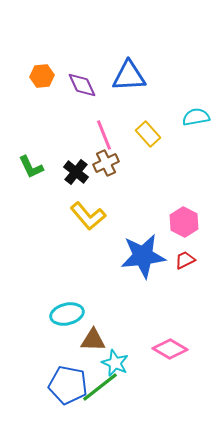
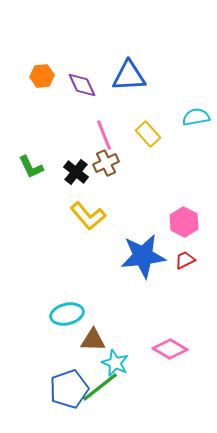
blue pentagon: moved 1 px right, 4 px down; rotated 30 degrees counterclockwise
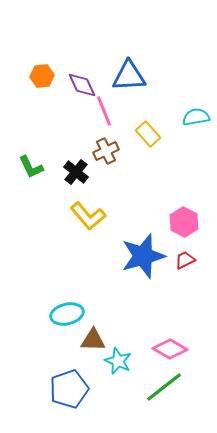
pink line: moved 24 px up
brown cross: moved 12 px up
blue star: rotated 9 degrees counterclockwise
cyan star: moved 3 px right, 2 px up
green line: moved 64 px right
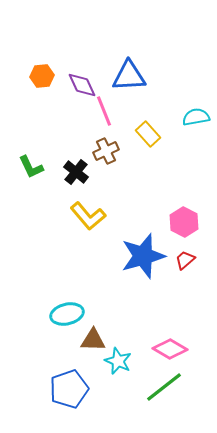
red trapezoid: rotated 15 degrees counterclockwise
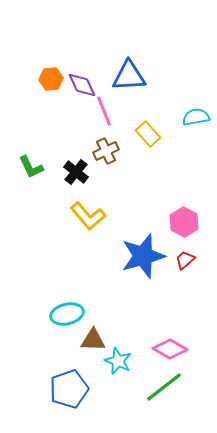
orange hexagon: moved 9 px right, 3 px down
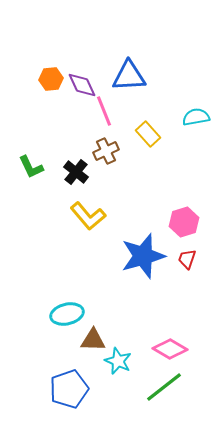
pink hexagon: rotated 16 degrees clockwise
red trapezoid: moved 2 px right, 1 px up; rotated 30 degrees counterclockwise
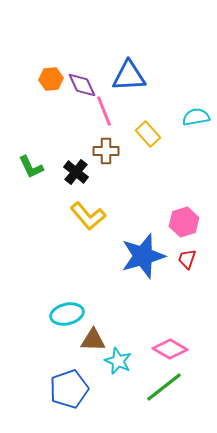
brown cross: rotated 25 degrees clockwise
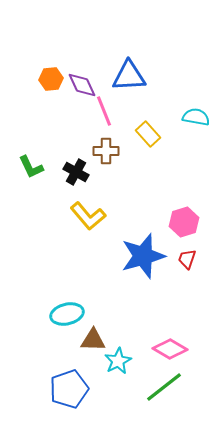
cyan semicircle: rotated 20 degrees clockwise
black cross: rotated 10 degrees counterclockwise
cyan star: rotated 20 degrees clockwise
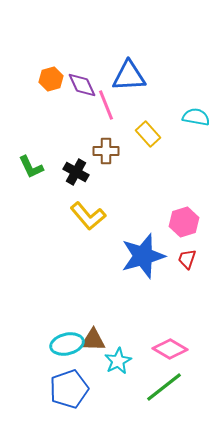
orange hexagon: rotated 10 degrees counterclockwise
pink line: moved 2 px right, 6 px up
cyan ellipse: moved 30 px down
